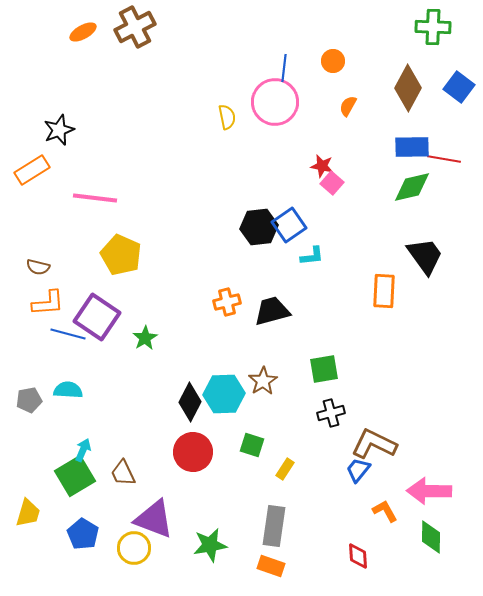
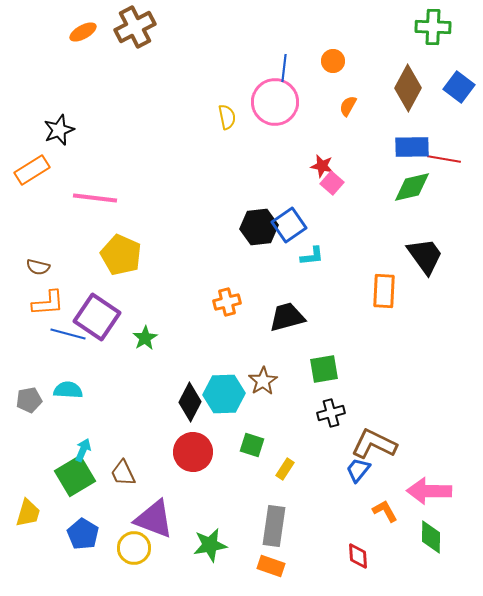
black trapezoid at (272, 311): moved 15 px right, 6 px down
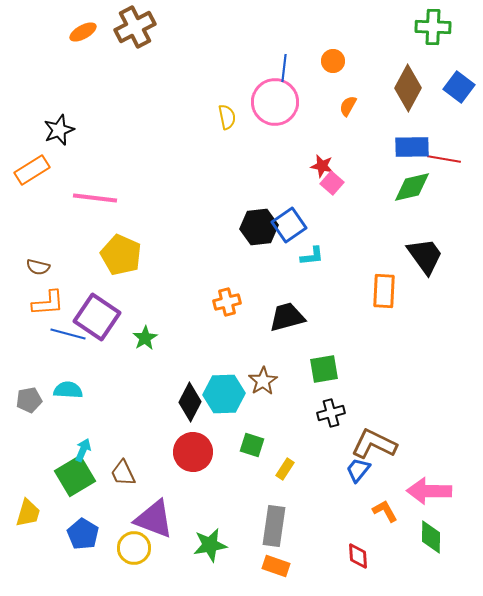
orange rectangle at (271, 566): moved 5 px right
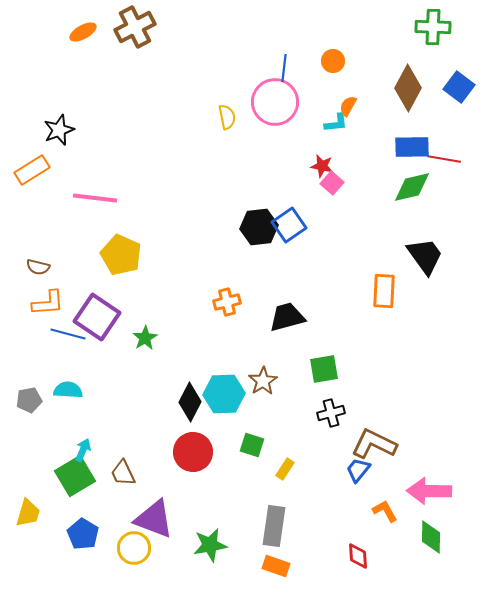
cyan L-shape at (312, 256): moved 24 px right, 133 px up
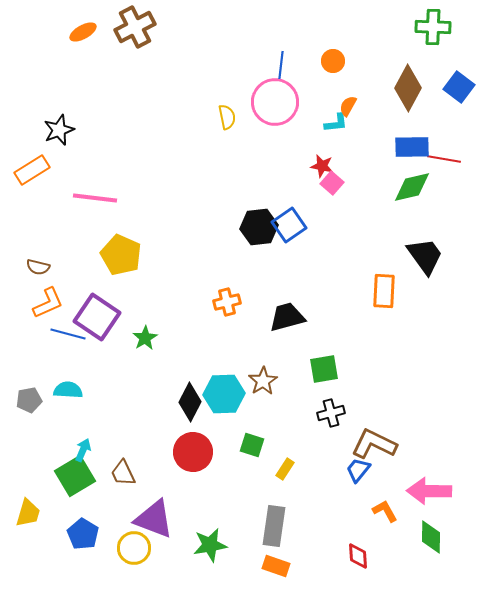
blue line at (284, 68): moved 3 px left, 3 px up
orange L-shape at (48, 303): rotated 20 degrees counterclockwise
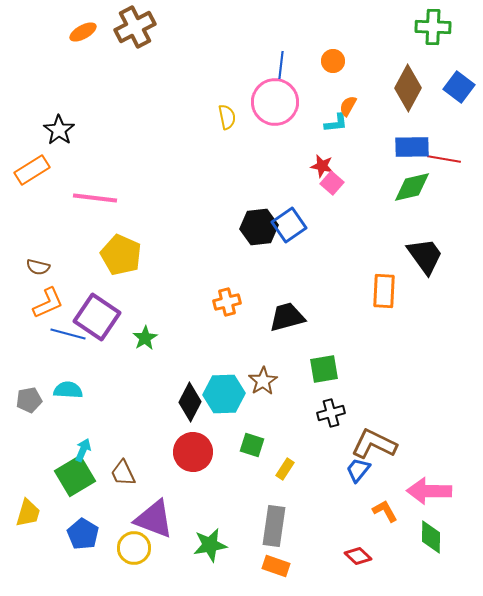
black star at (59, 130): rotated 16 degrees counterclockwise
red diamond at (358, 556): rotated 44 degrees counterclockwise
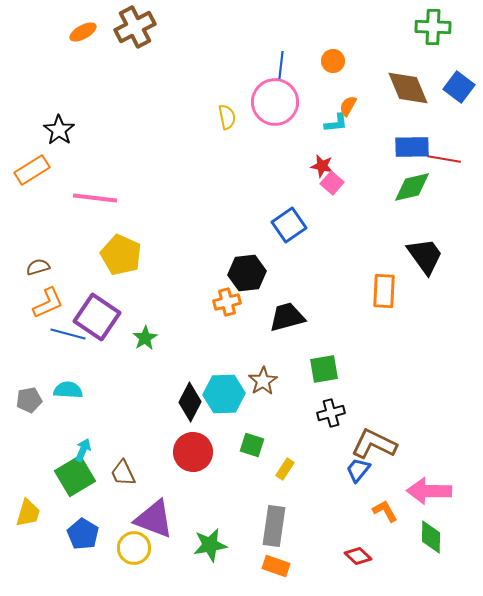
brown diamond at (408, 88): rotated 51 degrees counterclockwise
black hexagon at (259, 227): moved 12 px left, 46 px down
brown semicircle at (38, 267): rotated 150 degrees clockwise
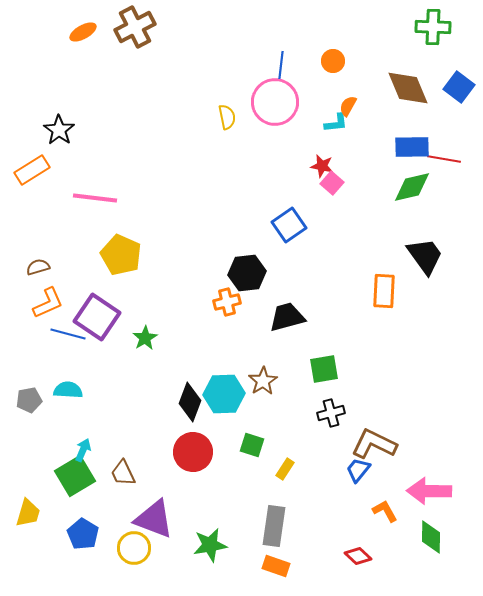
black diamond at (190, 402): rotated 6 degrees counterclockwise
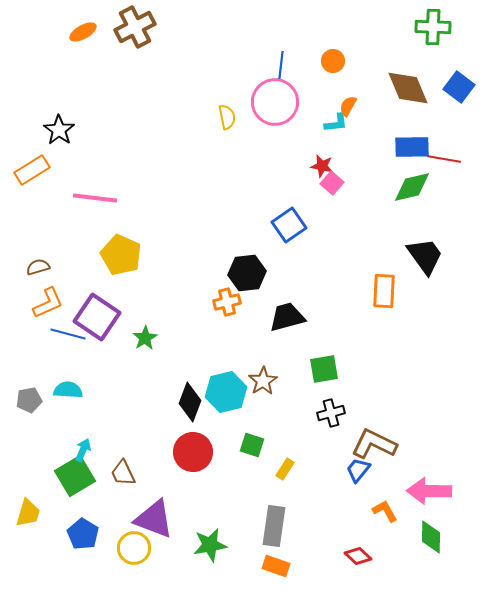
cyan hexagon at (224, 394): moved 2 px right, 2 px up; rotated 12 degrees counterclockwise
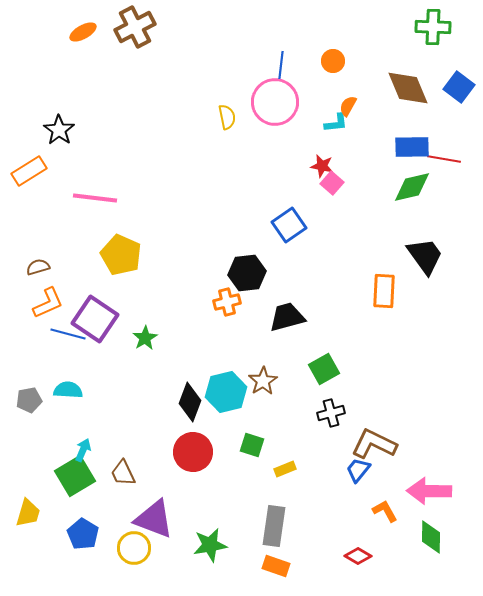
orange rectangle at (32, 170): moved 3 px left, 1 px down
purple square at (97, 317): moved 2 px left, 2 px down
green square at (324, 369): rotated 20 degrees counterclockwise
yellow rectangle at (285, 469): rotated 35 degrees clockwise
red diamond at (358, 556): rotated 12 degrees counterclockwise
